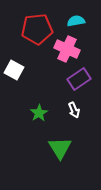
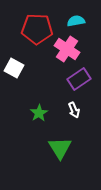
red pentagon: rotated 8 degrees clockwise
pink cross: rotated 10 degrees clockwise
white square: moved 2 px up
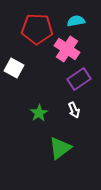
green triangle: rotated 25 degrees clockwise
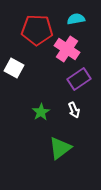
cyan semicircle: moved 2 px up
red pentagon: moved 1 px down
green star: moved 2 px right, 1 px up
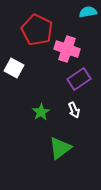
cyan semicircle: moved 12 px right, 7 px up
red pentagon: rotated 24 degrees clockwise
pink cross: rotated 15 degrees counterclockwise
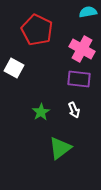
pink cross: moved 15 px right; rotated 10 degrees clockwise
purple rectangle: rotated 40 degrees clockwise
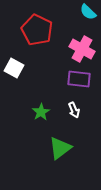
cyan semicircle: rotated 126 degrees counterclockwise
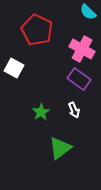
purple rectangle: rotated 30 degrees clockwise
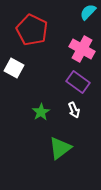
cyan semicircle: rotated 90 degrees clockwise
red pentagon: moved 5 px left
purple rectangle: moved 1 px left, 3 px down
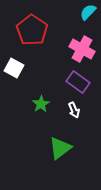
red pentagon: rotated 8 degrees clockwise
green star: moved 8 px up
